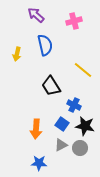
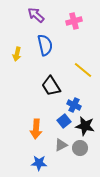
blue square: moved 2 px right, 3 px up; rotated 16 degrees clockwise
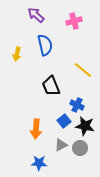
black trapezoid: rotated 10 degrees clockwise
blue cross: moved 3 px right
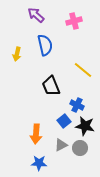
orange arrow: moved 5 px down
